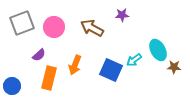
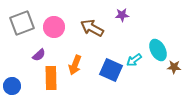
orange rectangle: moved 2 px right; rotated 15 degrees counterclockwise
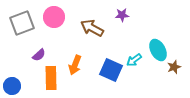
pink circle: moved 10 px up
brown star: rotated 24 degrees counterclockwise
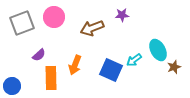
brown arrow: rotated 50 degrees counterclockwise
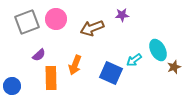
pink circle: moved 2 px right, 2 px down
gray square: moved 5 px right, 1 px up
blue square: moved 3 px down
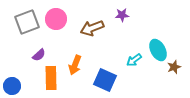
blue square: moved 6 px left, 7 px down
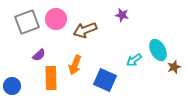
purple star: rotated 16 degrees clockwise
brown arrow: moved 7 px left, 2 px down
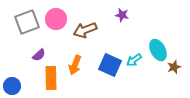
blue square: moved 5 px right, 15 px up
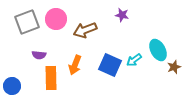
purple semicircle: rotated 48 degrees clockwise
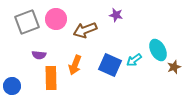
purple star: moved 6 px left
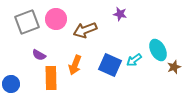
purple star: moved 4 px right, 1 px up
purple semicircle: rotated 24 degrees clockwise
blue circle: moved 1 px left, 2 px up
